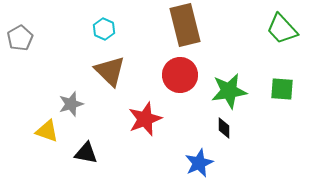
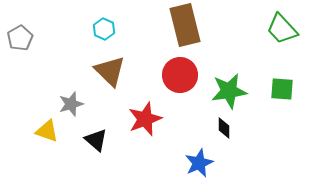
black triangle: moved 10 px right, 13 px up; rotated 30 degrees clockwise
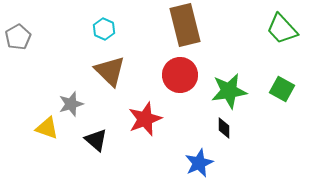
gray pentagon: moved 2 px left, 1 px up
green square: rotated 25 degrees clockwise
yellow triangle: moved 3 px up
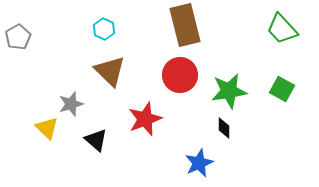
yellow triangle: rotated 25 degrees clockwise
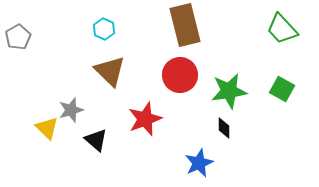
gray star: moved 6 px down
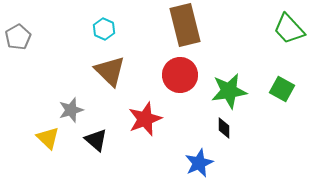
green trapezoid: moved 7 px right
yellow triangle: moved 1 px right, 10 px down
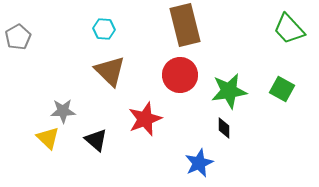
cyan hexagon: rotated 20 degrees counterclockwise
gray star: moved 8 px left, 1 px down; rotated 15 degrees clockwise
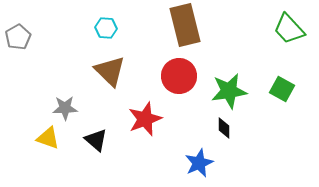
cyan hexagon: moved 2 px right, 1 px up
red circle: moved 1 px left, 1 px down
gray star: moved 2 px right, 3 px up
yellow triangle: rotated 25 degrees counterclockwise
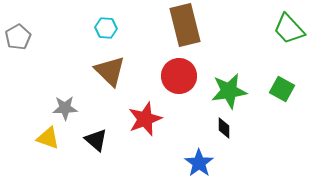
blue star: rotated 12 degrees counterclockwise
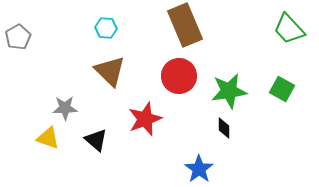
brown rectangle: rotated 9 degrees counterclockwise
blue star: moved 6 px down
